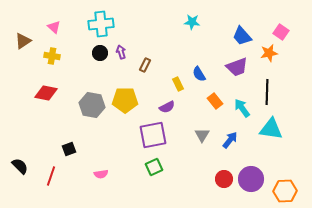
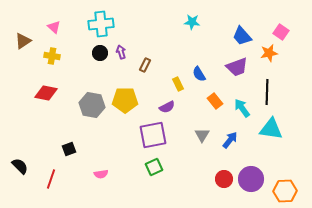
red line: moved 3 px down
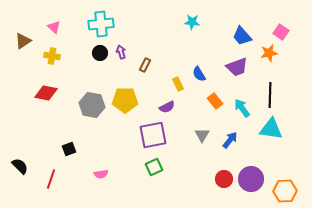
black line: moved 3 px right, 3 px down
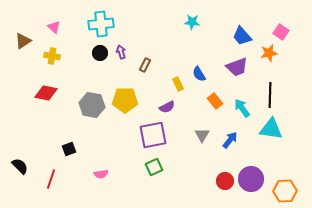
red circle: moved 1 px right, 2 px down
